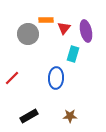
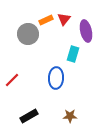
orange rectangle: rotated 24 degrees counterclockwise
red triangle: moved 9 px up
red line: moved 2 px down
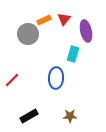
orange rectangle: moved 2 px left
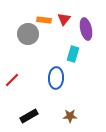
orange rectangle: rotated 32 degrees clockwise
purple ellipse: moved 2 px up
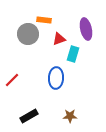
red triangle: moved 5 px left, 20 px down; rotated 32 degrees clockwise
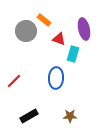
orange rectangle: rotated 32 degrees clockwise
purple ellipse: moved 2 px left
gray circle: moved 2 px left, 3 px up
red triangle: rotated 40 degrees clockwise
red line: moved 2 px right, 1 px down
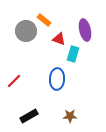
purple ellipse: moved 1 px right, 1 px down
blue ellipse: moved 1 px right, 1 px down
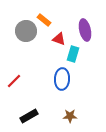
blue ellipse: moved 5 px right
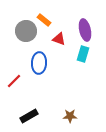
cyan rectangle: moved 10 px right
blue ellipse: moved 23 px left, 16 px up
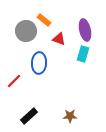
black rectangle: rotated 12 degrees counterclockwise
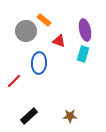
red triangle: moved 2 px down
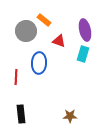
red line: moved 2 px right, 4 px up; rotated 42 degrees counterclockwise
black rectangle: moved 8 px left, 2 px up; rotated 54 degrees counterclockwise
